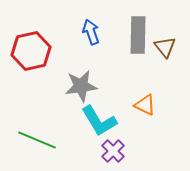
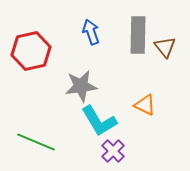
green line: moved 1 px left, 2 px down
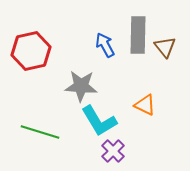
blue arrow: moved 14 px right, 13 px down; rotated 10 degrees counterclockwise
gray star: rotated 12 degrees clockwise
green line: moved 4 px right, 10 px up; rotated 6 degrees counterclockwise
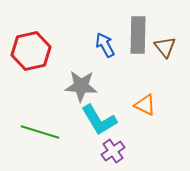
cyan L-shape: moved 1 px up
purple cross: rotated 10 degrees clockwise
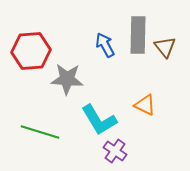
red hexagon: rotated 9 degrees clockwise
gray star: moved 14 px left, 7 px up
purple cross: moved 2 px right; rotated 20 degrees counterclockwise
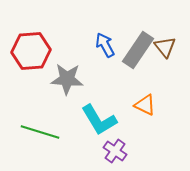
gray rectangle: moved 15 px down; rotated 33 degrees clockwise
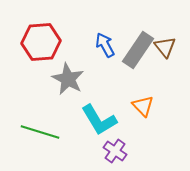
red hexagon: moved 10 px right, 9 px up
gray star: moved 1 px right; rotated 24 degrees clockwise
orange triangle: moved 2 px left, 1 px down; rotated 20 degrees clockwise
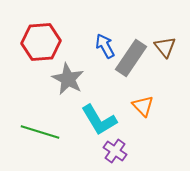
blue arrow: moved 1 px down
gray rectangle: moved 7 px left, 8 px down
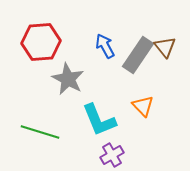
gray rectangle: moved 7 px right, 3 px up
cyan L-shape: rotated 9 degrees clockwise
purple cross: moved 3 px left, 4 px down; rotated 25 degrees clockwise
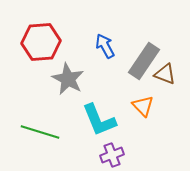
brown triangle: moved 27 px down; rotated 30 degrees counterclockwise
gray rectangle: moved 6 px right, 6 px down
purple cross: rotated 10 degrees clockwise
